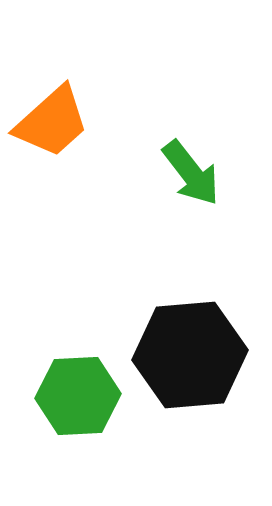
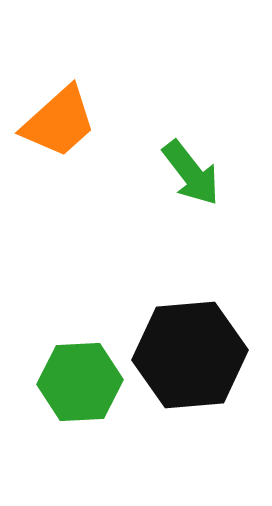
orange trapezoid: moved 7 px right
green hexagon: moved 2 px right, 14 px up
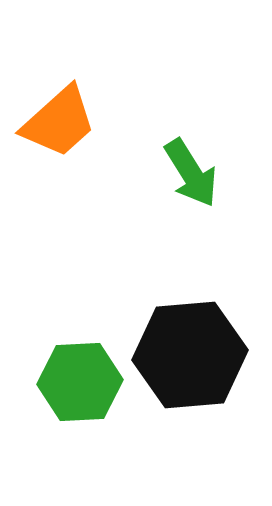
green arrow: rotated 6 degrees clockwise
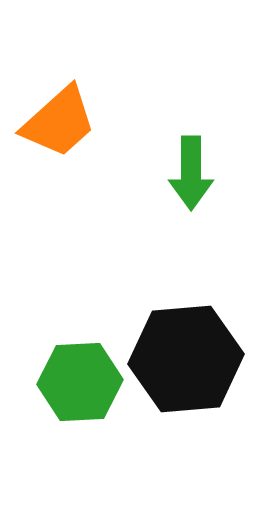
green arrow: rotated 32 degrees clockwise
black hexagon: moved 4 px left, 4 px down
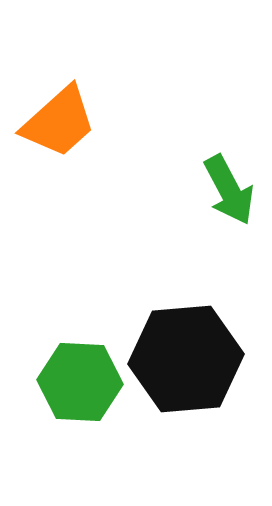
green arrow: moved 38 px right, 17 px down; rotated 28 degrees counterclockwise
green hexagon: rotated 6 degrees clockwise
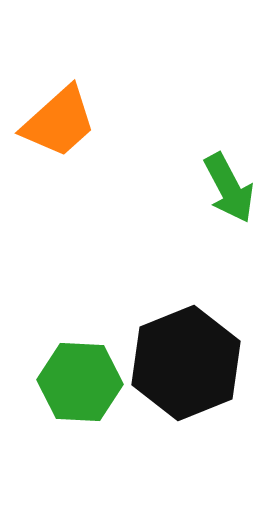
green arrow: moved 2 px up
black hexagon: moved 4 px down; rotated 17 degrees counterclockwise
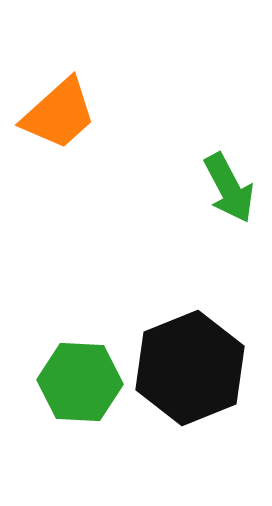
orange trapezoid: moved 8 px up
black hexagon: moved 4 px right, 5 px down
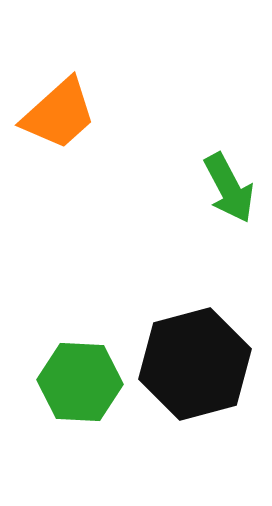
black hexagon: moved 5 px right, 4 px up; rotated 7 degrees clockwise
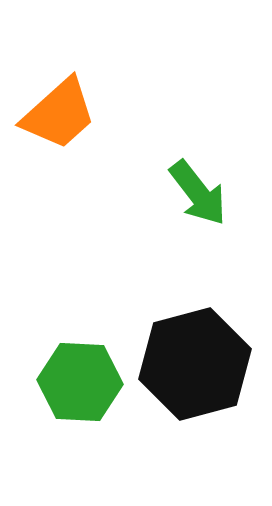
green arrow: moved 31 px left, 5 px down; rotated 10 degrees counterclockwise
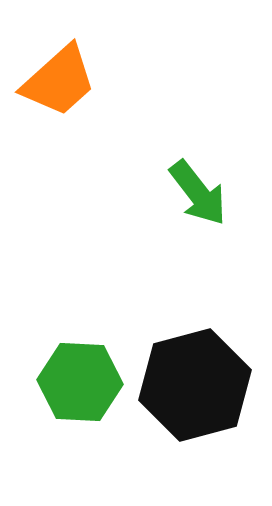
orange trapezoid: moved 33 px up
black hexagon: moved 21 px down
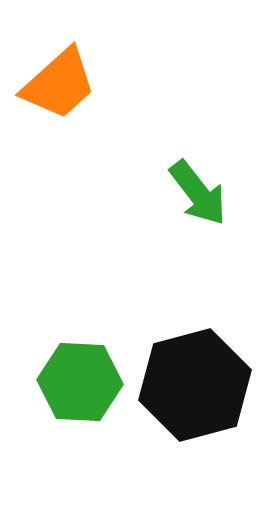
orange trapezoid: moved 3 px down
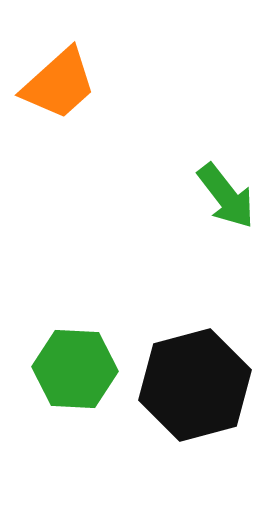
green arrow: moved 28 px right, 3 px down
green hexagon: moved 5 px left, 13 px up
